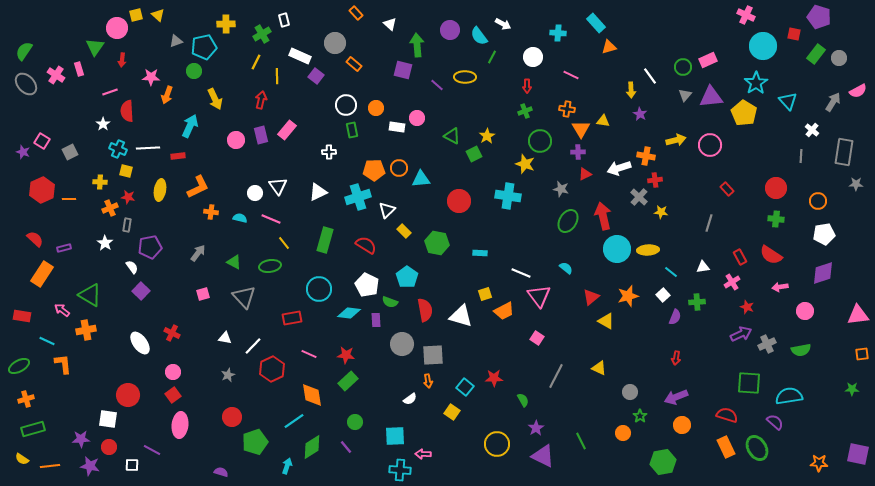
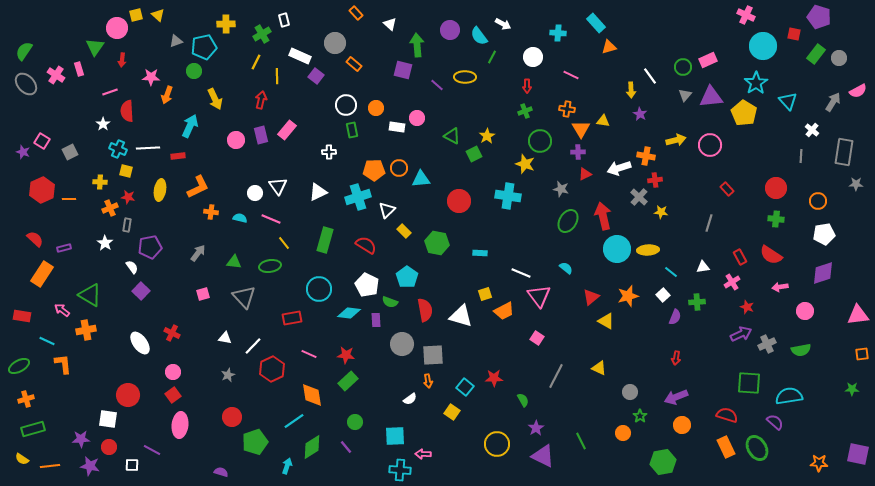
green triangle at (234, 262): rotated 21 degrees counterclockwise
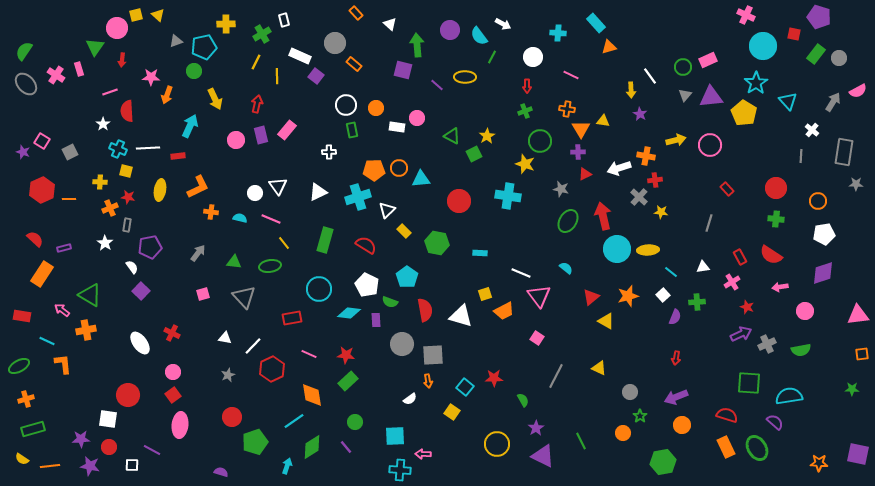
red arrow at (261, 100): moved 4 px left, 4 px down
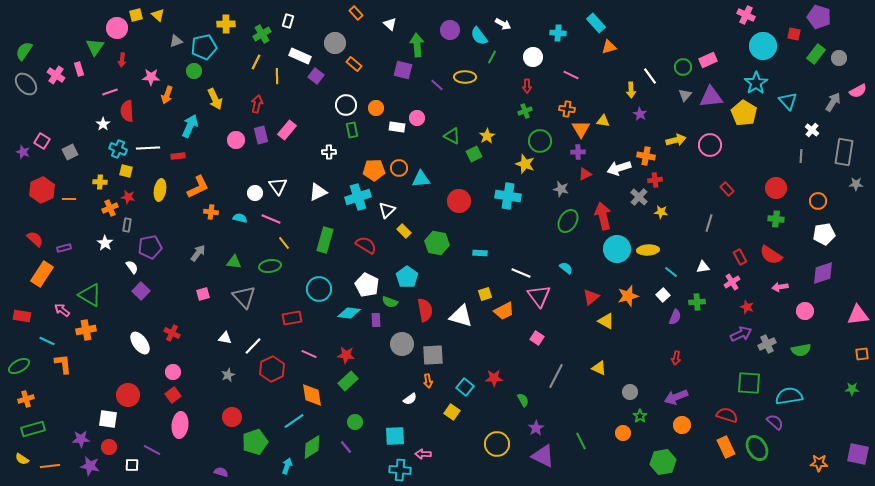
white rectangle at (284, 20): moved 4 px right, 1 px down; rotated 32 degrees clockwise
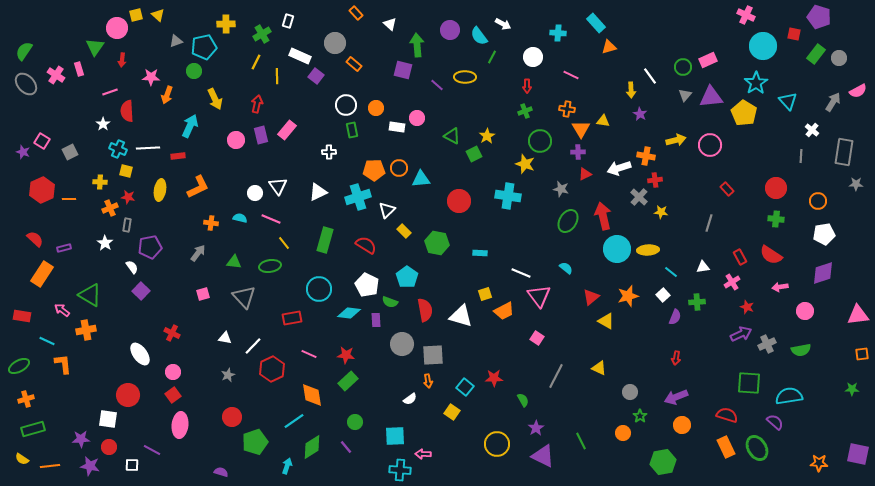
orange cross at (211, 212): moved 11 px down
white ellipse at (140, 343): moved 11 px down
